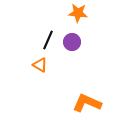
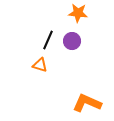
purple circle: moved 1 px up
orange triangle: rotated 14 degrees counterclockwise
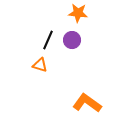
purple circle: moved 1 px up
orange L-shape: rotated 12 degrees clockwise
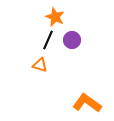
orange star: moved 23 px left, 4 px down; rotated 18 degrees clockwise
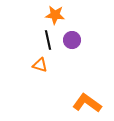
orange star: moved 2 px up; rotated 18 degrees counterclockwise
black line: rotated 36 degrees counterclockwise
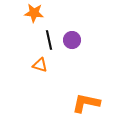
orange star: moved 21 px left, 2 px up
black line: moved 1 px right
orange L-shape: moved 1 px left; rotated 24 degrees counterclockwise
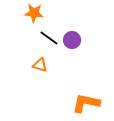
black line: moved 2 px up; rotated 42 degrees counterclockwise
